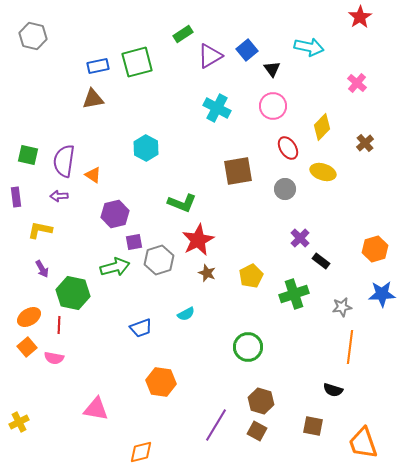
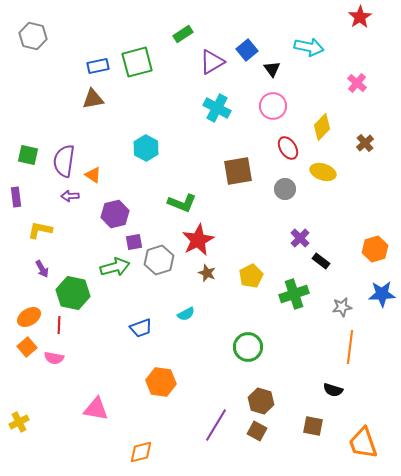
purple triangle at (210, 56): moved 2 px right, 6 px down
purple arrow at (59, 196): moved 11 px right
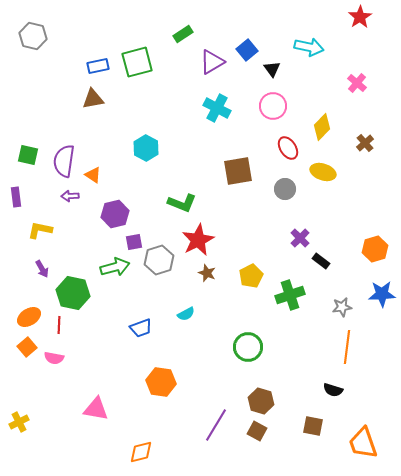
green cross at (294, 294): moved 4 px left, 1 px down
orange line at (350, 347): moved 3 px left
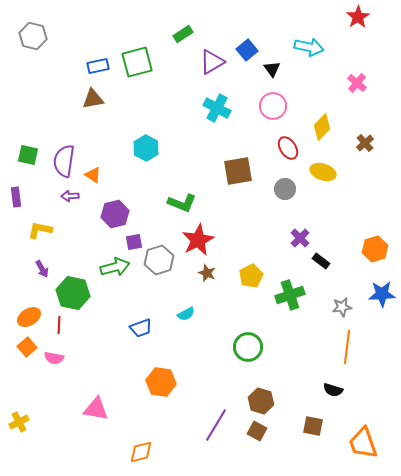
red star at (360, 17): moved 2 px left
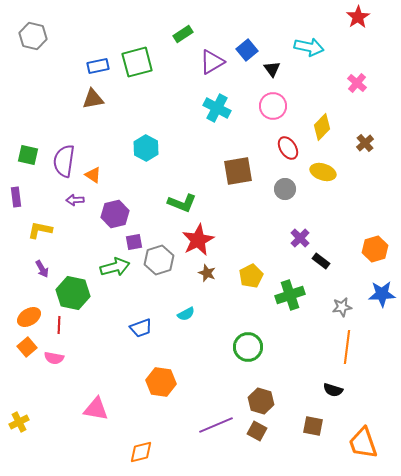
purple arrow at (70, 196): moved 5 px right, 4 px down
purple line at (216, 425): rotated 36 degrees clockwise
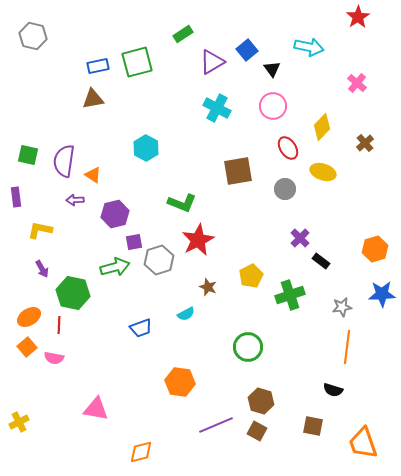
brown star at (207, 273): moved 1 px right, 14 px down
orange hexagon at (161, 382): moved 19 px right
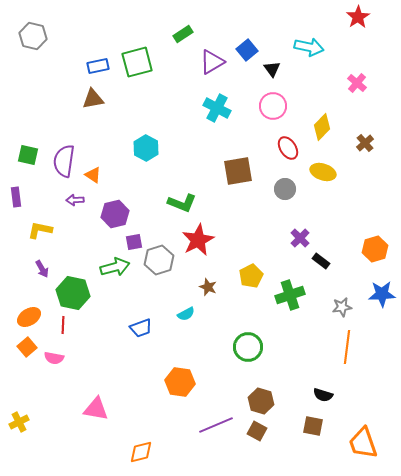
red line at (59, 325): moved 4 px right
black semicircle at (333, 390): moved 10 px left, 5 px down
